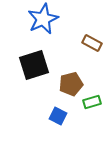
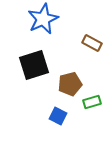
brown pentagon: moved 1 px left
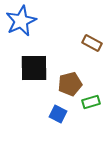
blue star: moved 22 px left, 2 px down
black square: moved 3 px down; rotated 16 degrees clockwise
green rectangle: moved 1 px left
blue square: moved 2 px up
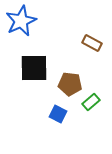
brown pentagon: rotated 20 degrees clockwise
green rectangle: rotated 24 degrees counterclockwise
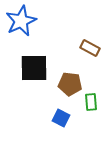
brown rectangle: moved 2 px left, 5 px down
green rectangle: rotated 54 degrees counterclockwise
blue square: moved 3 px right, 4 px down
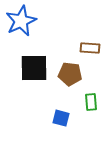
brown rectangle: rotated 24 degrees counterclockwise
brown pentagon: moved 10 px up
blue square: rotated 12 degrees counterclockwise
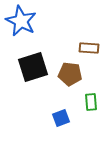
blue star: rotated 20 degrees counterclockwise
brown rectangle: moved 1 px left
black square: moved 1 px left, 1 px up; rotated 16 degrees counterclockwise
blue square: rotated 36 degrees counterclockwise
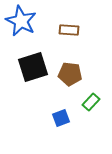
brown rectangle: moved 20 px left, 18 px up
green rectangle: rotated 48 degrees clockwise
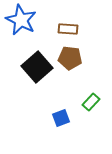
blue star: moved 1 px up
brown rectangle: moved 1 px left, 1 px up
black square: moved 4 px right; rotated 24 degrees counterclockwise
brown pentagon: moved 16 px up
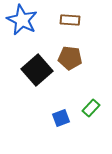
blue star: moved 1 px right
brown rectangle: moved 2 px right, 9 px up
black square: moved 3 px down
green rectangle: moved 6 px down
